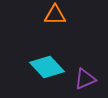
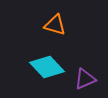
orange triangle: moved 10 px down; rotated 15 degrees clockwise
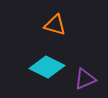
cyan diamond: rotated 20 degrees counterclockwise
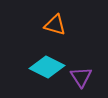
purple triangle: moved 4 px left, 2 px up; rotated 40 degrees counterclockwise
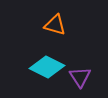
purple triangle: moved 1 px left
